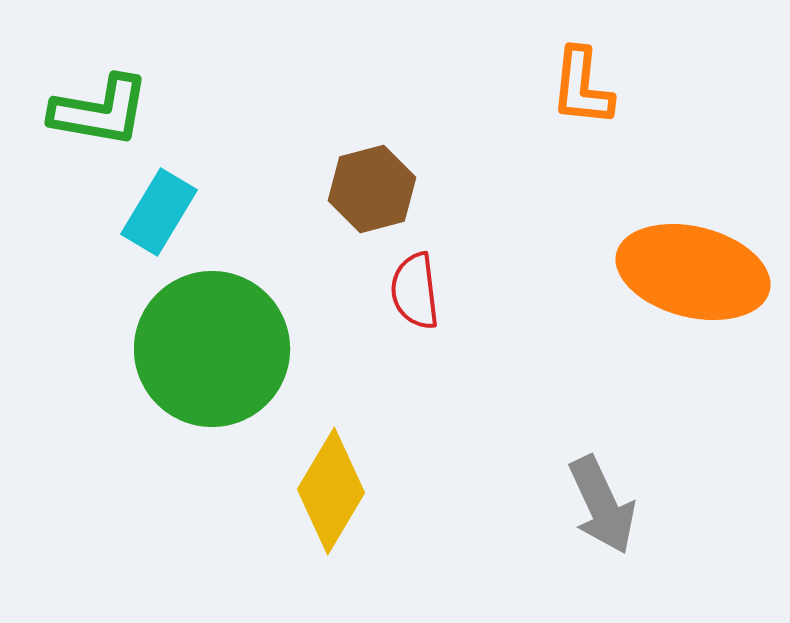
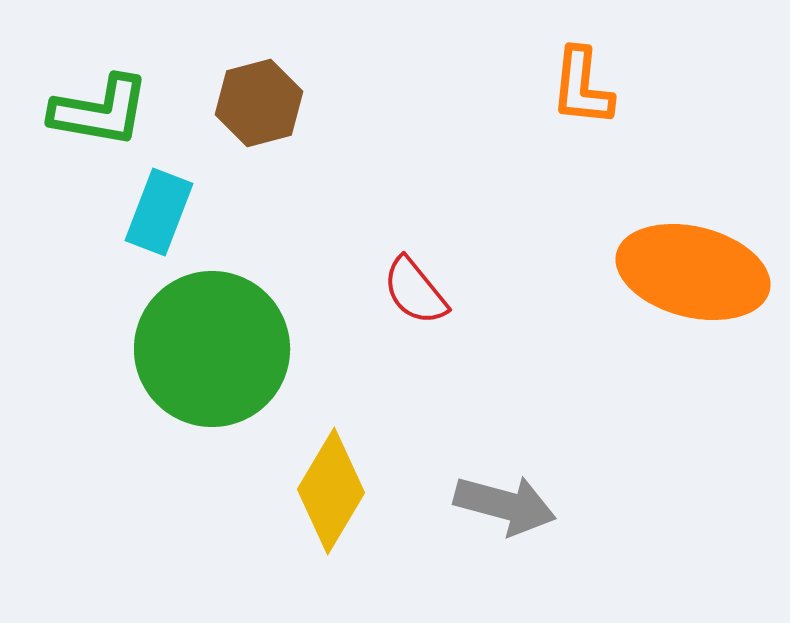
brown hexagon: moved 113 px left, 86 px up
cyan rectangle: rotated 10 degrees counterclockwise
red semicircle: rotated 32 degrees counterclockwise
gray arrow: moved 97 px left; rotated 50 degrees counterclockwise
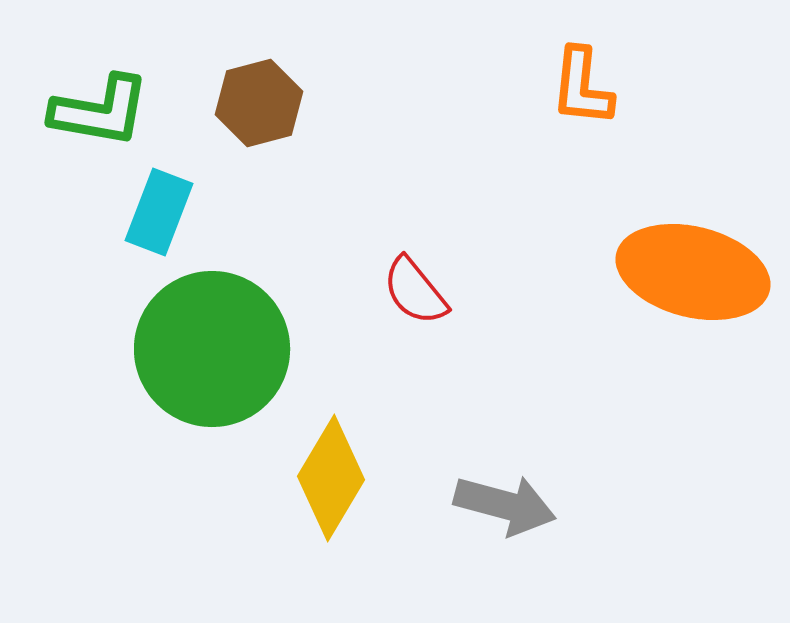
yellow diamond: moved 13 px up
